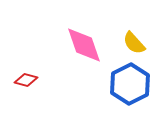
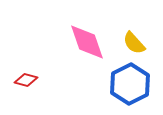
pink diamond: moved 3 px right, 3 px up
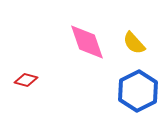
blue hexagon: moved 8 px right, 7 px down
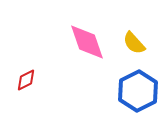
red diamond: rotated 40 degrees counterclockwise
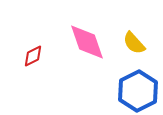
red diamond: moved 7 px right, 24 px up
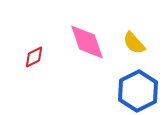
red diamond: moved 1 px right, 1 px down
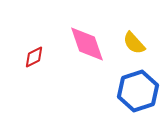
pink diamond: moved 2 px down
blue hexagon: rotated 9 degrees clockwise
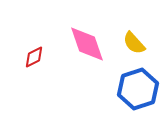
blue hexagon: moved 2 px up
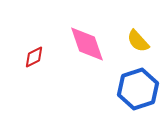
yellow semicircle: moved 4 px right, 2 px up
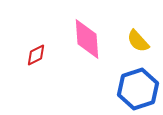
pink diamond: moved 5 px up; rotated 15 degrees clockwise
red diamond: moved 2 px right, 2 px up
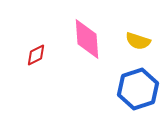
yellow semicircle: rotated 30 degrees counterclockwise
